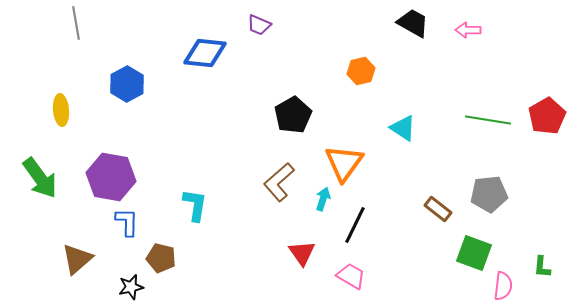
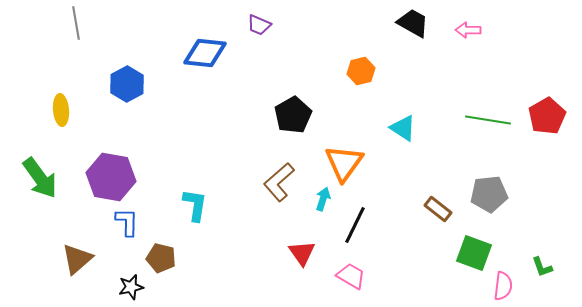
green L-shape: rotated 25 degrees counterclockwise
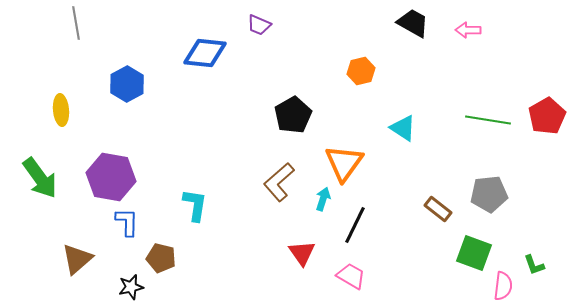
green L-shape: moved 8 px left, 2 px up
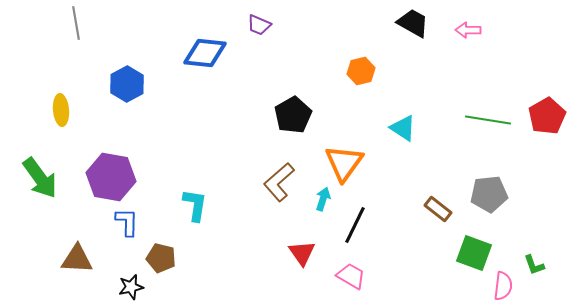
brown triangle: rotated 44 degrees clockwise
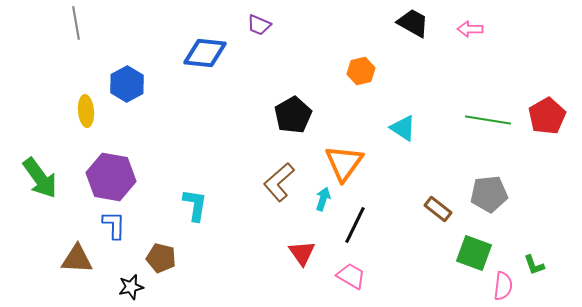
pink arrow: moved 2 px right, 1 px up
yellow ellipse: moved 25 px right, 1 px down
blue L-shape: moved 13 px left, 3 px down
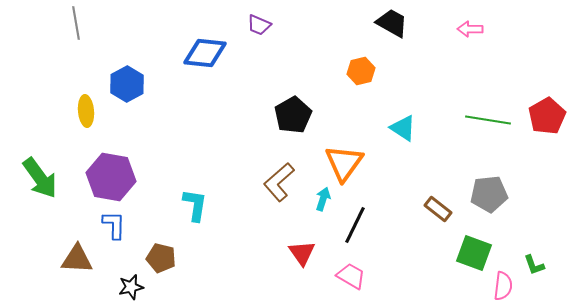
black trapezoid: moved 21 px left
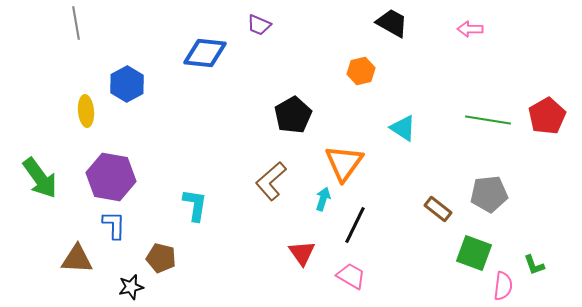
brown L-shape: moved 8 px left, 1 px up
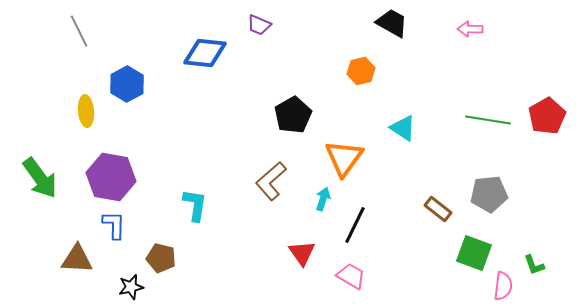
gray line: moved 3 px right, 8 px down; rotated 16 degrees counterclockwise
orange triangle: moved 5 px up
